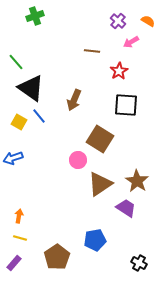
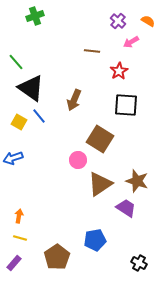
brown star: rotated 15 degrees counterclockwise
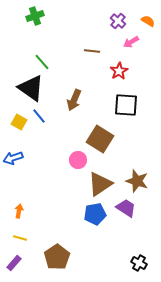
green line: moved 26 px right
orange arrow: moved 5 px up
blue pentagon: moved 26 px up
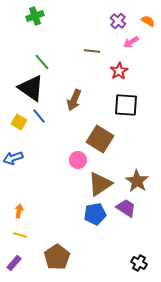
brown star: rotated 15 degrees clockwise
yellow line: moved 3 px up
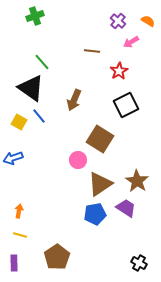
black square: rotated 30 degrees counterclockwise
purple rectangle: rotated 42 degrees counterclockwise
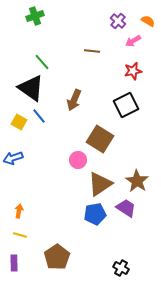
pink arrow: moved 2 px right, 1 px up
red star: moved 14 px right; rotated 18 degrees clockwise
black cross: moved 18 px left, 5 px down
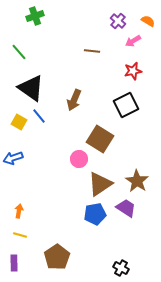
green line: moved 23 px left, 10 px up
pink circle: moved 1 px right, 1 px up
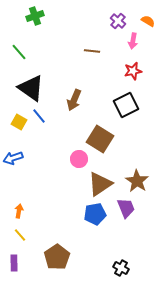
pink arrow: rotated 49 degrees counterclockwise
purple trapezoid: rotated 35 degrees clockwise
yellow line: rotated 32 degrees clockwise
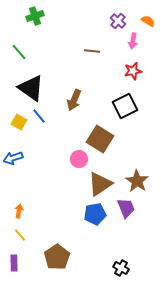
black square: moved 1 px left, 1 px down
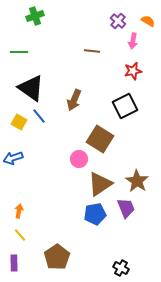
green line: rotated 48 degrees counterclockwise
